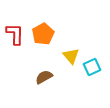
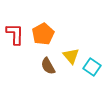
cyan square: rotated 30 degrees counterclockwise
brown semicircle: moved 4 px right, 11 px up; rotated 90 degrees counterclockwise
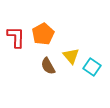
red L-shape: moved 1 px right, 3 px down
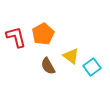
red L-shape: rotated 15 degrees counterclockwise
yellow triangle: rotated 12 degrees counterclockwise
cyan square: rotated 18 degrees clockwise
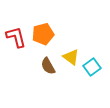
orange pentagon: rotated 15 degrees clockwise
yellow triangle: moved 1 px down
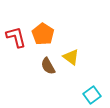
orange pentagon: rotated 25 degrees counterclockwise
cyan square: moved 28 px down
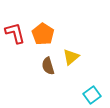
red L-shape: moved 1 px left, 4 px up
yellow triangle: rotated 42 degrees clockwise
brown semicircle: rotated 12 degrees clockwise
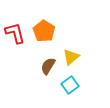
orange pentagon: moved 1 px right, 3 px up
brown semicircle: rotated 48 degrees clockwise
cyan square: moved 22 px left, 10 px up
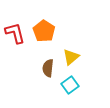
brown semicircle: moved 2 px down; rotated 24 degrees counterclockwise
